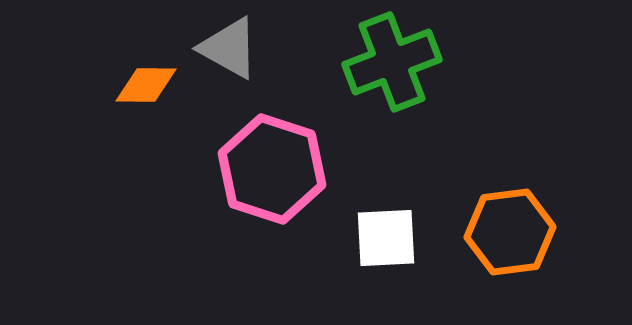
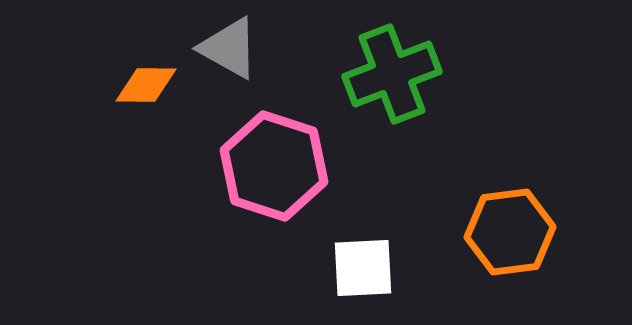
green cross: moved 12 px down
pink hexagon: moved 2 px right, 3 px up
white square: moved 23 px left, 30 px down
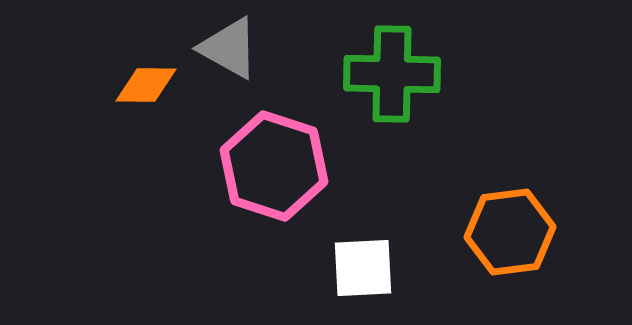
green cross: rotated 22 degrees clockwise
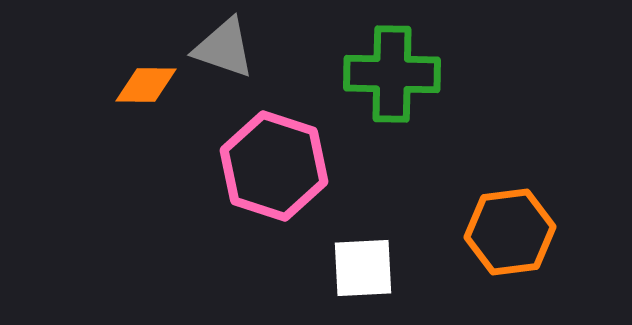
gray triangle: moved 5 px left; rotated 10 degrees counterclockwise
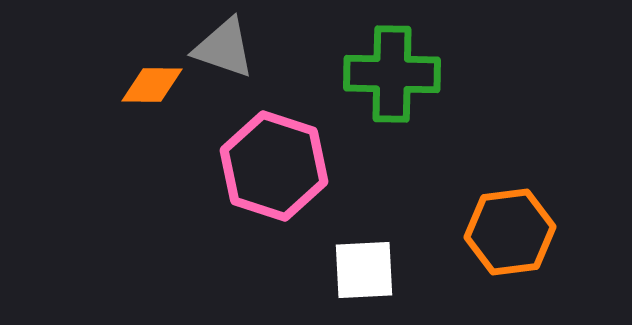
orange diamond: moved 6 px right
white square: moved 1 px right, 2 px down
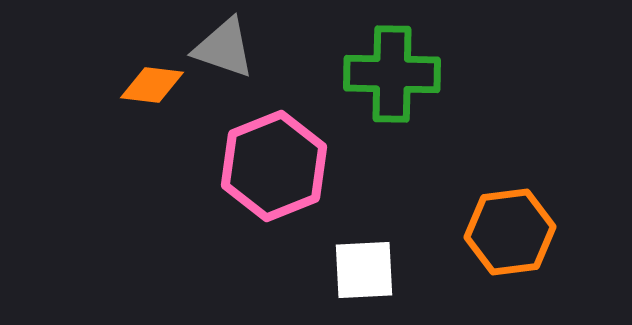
orange diamond: rotated 6 degrees clockwise
pink hexagon: rotated 20 degrees clockwise
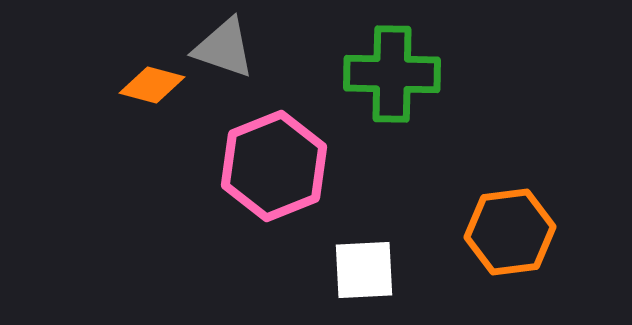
orange diamond: rotated 8 degrees clockwise
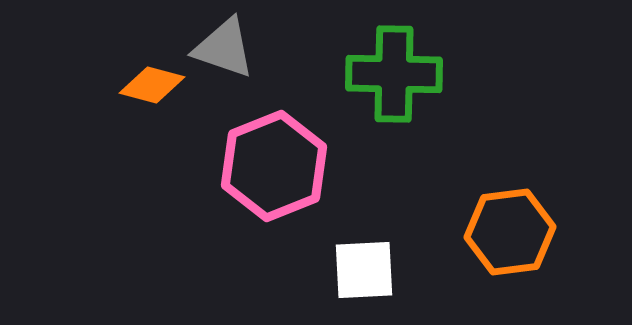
green cross: moved 2 px right
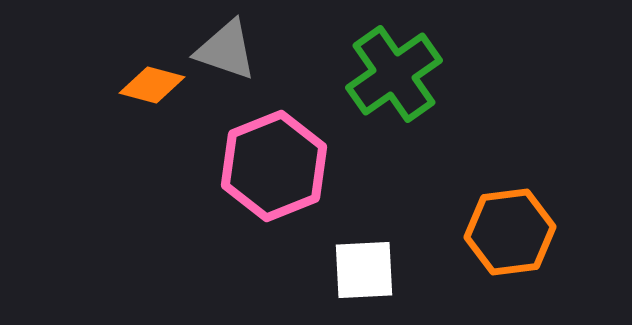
gray triangle: moved 2 px right, 2 px down
green cross: rotated 36 degrees counterclockwise
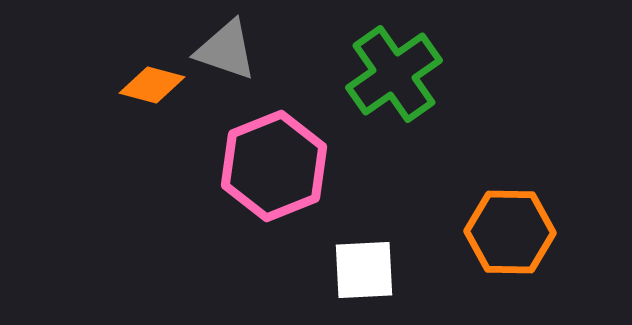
orange hexagon: rotated 8 degrees clockwise
